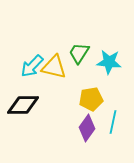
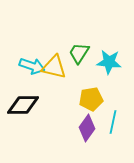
cyan arrow: rotated 115 degrees counterclockwise
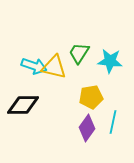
cyan star: moved 1 px right, 1 px up
cyan arrow: moved 2 px right
yellow pentagon: moved 2 px up
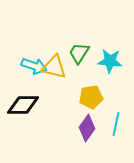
cyan line: moved 3 px right, 2 px down
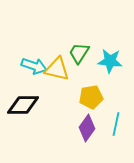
yellow triangle: moved 3 px right, 2 px down
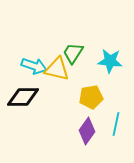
green trapezoid: moved 6 px left
black diamond: moved 8 px up
purple diamond: moved 3 px down
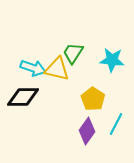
cyan star: moved 2 px right, 1 px up
cyan arrow: moved 1 px left, 2 px down
yellow pentagon: moved 2 px right, 2 px down; rotated 30 degrees counterclockwise
cyan line: rotated 15 degrees clockwise
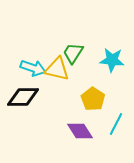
purple diamond: moved 7 px left; rotated 68 degrees counterclockwise
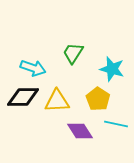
cyan star: moved 9 px down; rotated 10 degrees clockwise
yellow triangle: moved 32 px down; rotated 16 degrees counterclockwise
yellow pentagon: moved 5 px right
cyan line: rotated 75 degrees clockwise
